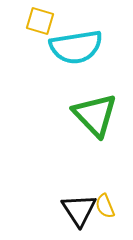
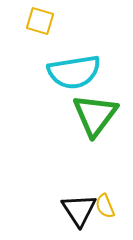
cyan semicircle: moved 2 px left, 25 px down
green triangle: rotated 21 degrees clockwise
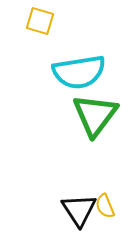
cyan semicircle: moved 5 px right
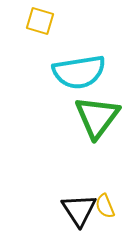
green triangle: moved 2 px right, 2 px down
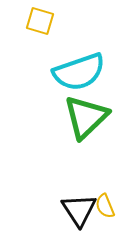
cyan semicircle: rotated 10 degrees counterclockwise
green triangle: moved 11 px left; rotated 9 degrees clockwise
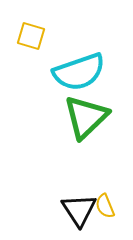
yellow square: moved 9 px left, 15 px down
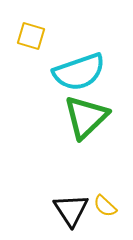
yellow semicircle: rotated 25 degrees counterclockwise
black triangle: moved 8 px left
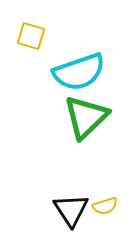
yellow semicircle: rotated 60 degrees counterclockwise
